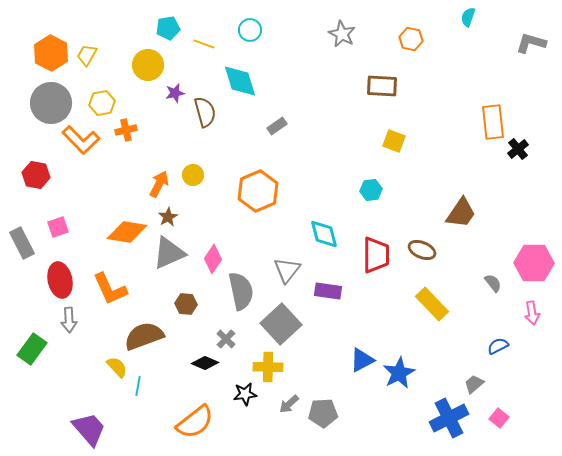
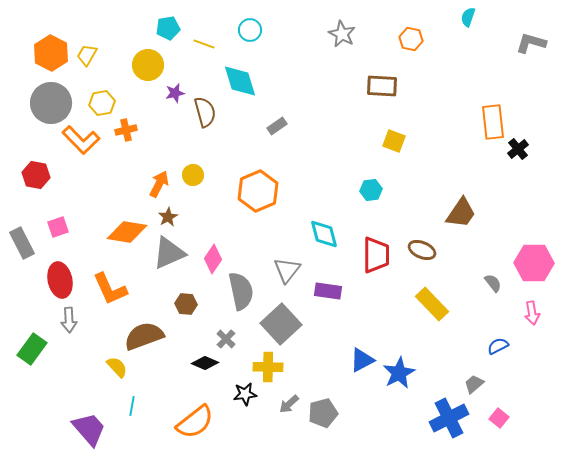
cyan line at (138, 386): moved 6 px left, 20 px down
gray pentagon at (323, 413): rotated 12 degrees counterclockwise
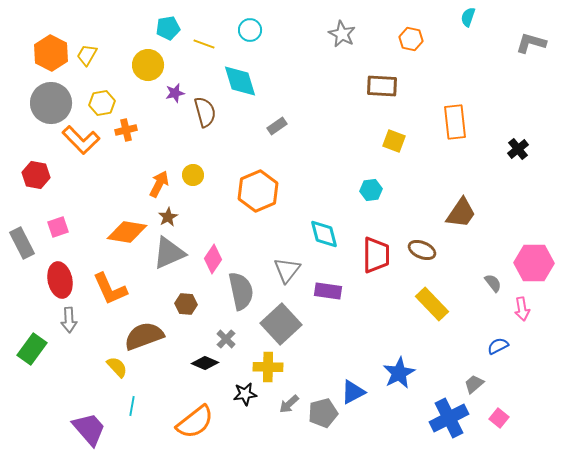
orange rectangle at (493, 122): moved 38 px left
pink arrow at (532, 313): moved 10 px left, 4 px up
blue triangle at (362, 360): moved 9 px left, 32 px down
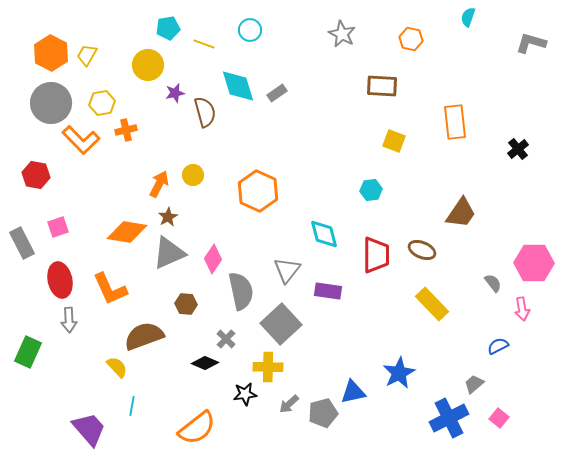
cyan diamond at (240, 81): moved 2 px left, 5 px down
gray rectangle at (277, 126): moved 33 px up
orange hexagon at (258, 191): rotated 12 degrees counterclockwise
green rectangle at (32, 349): moved 4 px left, 3 px down; rotated 12 degrees counterclockwise
blue triangle at (353, 392): rotated 16 degrees clockwise
orange semicircle at (195, 422): moved 2 px right, 6 px down
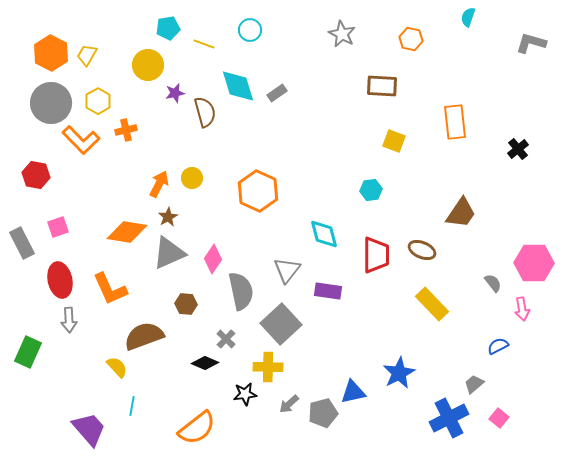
yellow hexagon at (102, 103): moved 4 px left, 2 px up; rotated 20 degrees counterclockwise
yellow circle at (193, 175): moved 1 px left, 3 px down
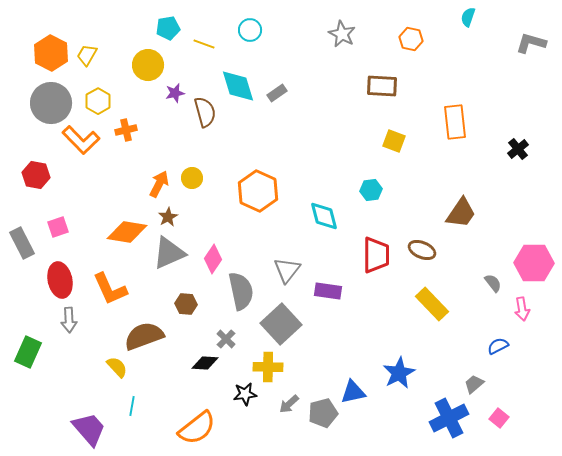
cyan diamond at (324, 234): moved 18 px up
black diamond at (205, 363): rotated 20 degrees counterclockwise
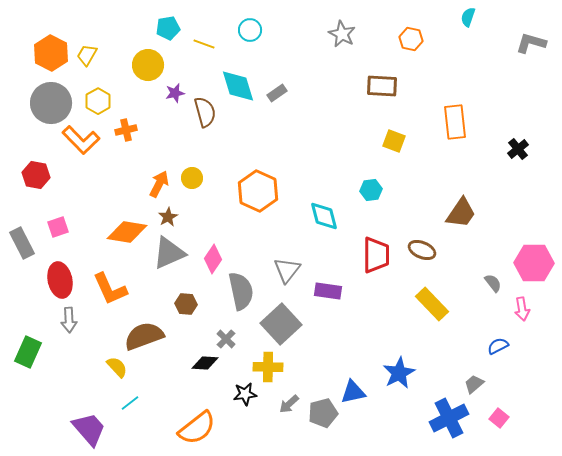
cyan line at (132, 406): moved 2 px left, 3 px up; rotated 42 degrees clockwise
